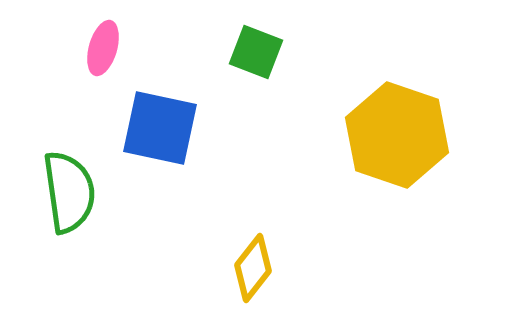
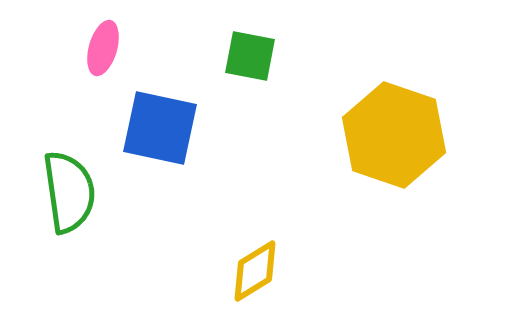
green square: moved 6 px left, 4 px down; rotated 10 degrees counterclockwise
yellow hexagon: moved 3 px left
yellow diamond: moved 2 px right, 3 px down; rotated 20 degrees clockwise
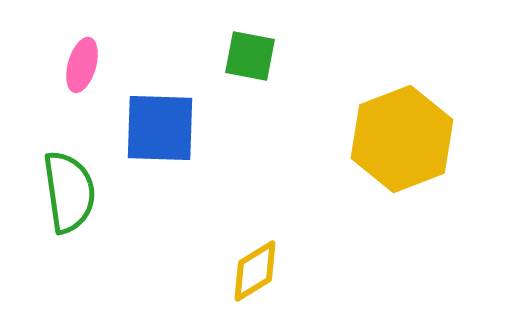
pink ellipse: moved 21 px left, 17 px down
blue square: rotated 10 degrees counterclockwise
yellow hexagon: moved 8 px right, 4 px down; rotated 20 degrees clockwise
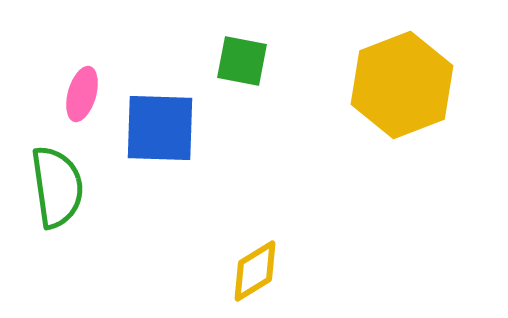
green square: moved 8 px left, 5 px down
pink ellipse: moved 29 px down
yellow hexagon: moved 54 px up
green semicircle: moved 12 px left, 5 px up
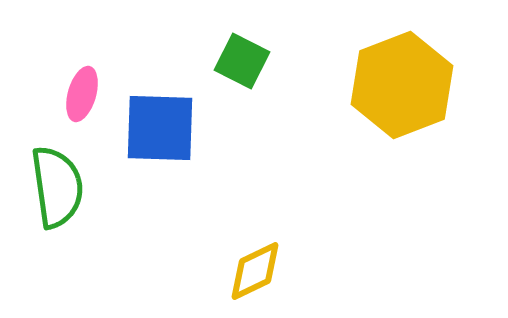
green square: rotated 16 degrees clockwise
yellow diamond: rotated 6 degrees clockwise
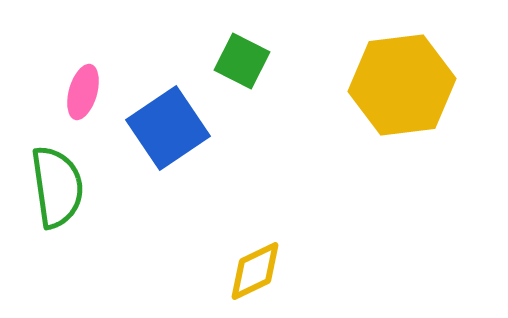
yellow hexagon: rotated 14 degrees clockwise
pink ellipse: moved 1 px right, 2 px up
blue square: moved 8 px right; rotated 36 degrees counterclockwise
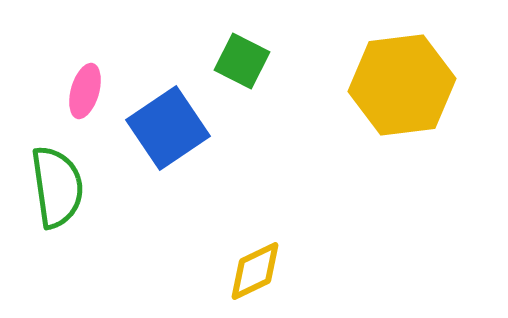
pink ellipse: moved 2 px right, 1 px up
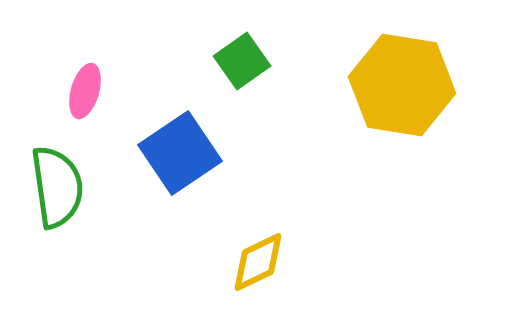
green square: rotated 28 degrees clockwise
yellow hexagon: rotated 16 degrees clockwise
blue square: moved 12 px right, 25 px down
yellow diamond: moved 3 px right, 9 px up
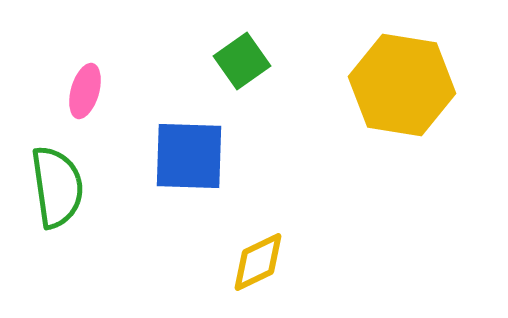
blue square: moved 9 px right, 3 px down; rotated 36 degrees clockwise
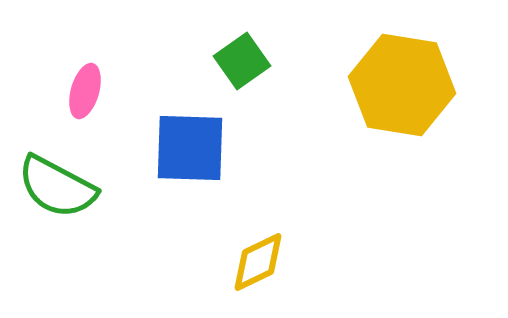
blue square: moved 1 px right, 8 px up
green semicircle: rotated 126 degrees clockwise
